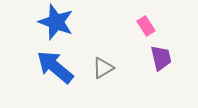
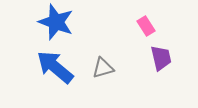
gray triangle: rotated 15 degrees clockwise
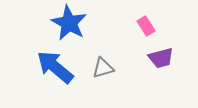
blue star: moved 13 px right, 1 px down; rotated 9 degrees clockwise
purple trapezoid: rotated 88 degrees clockwise
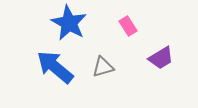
pink rectangle: moved 18 px left
purple trapezoid: rotated 16 degrees counterclockwise
gray triangle: moved 1 px up
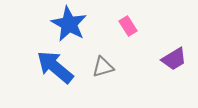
blue star: moved 1 px down
purple trapezoid: moved 13 px right, 1 px down
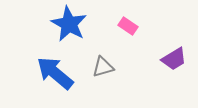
pink rectangle: rotated 24 degrees counterclockwise
blue arrow: moved 6 px down
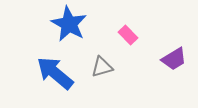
pink rectangle: moved 9 px down; rotated 12 degrees clockwise
gray triangle: moved 1 px left
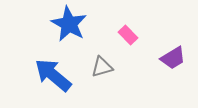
purple trapezoid: moved 1 px left, 1 px up
blue arrow: moved 2 px left, 2 px down
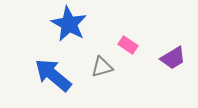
pink rectangle: moved 10 px down; rotated 12 degrees counterclockwise
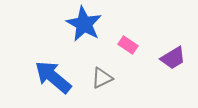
blue star: moved 15 px right
gray triangle: moved 11 px down; rotated 10 degrees counterclockwise
blue arrow: moved 2 px down
